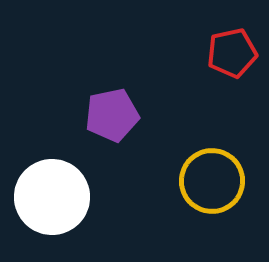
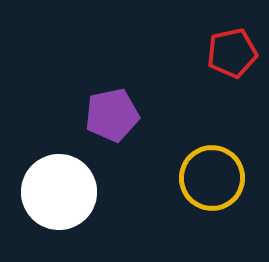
yellow circle: moved 3 px up
white circle: moved 7 px right, 5 px up
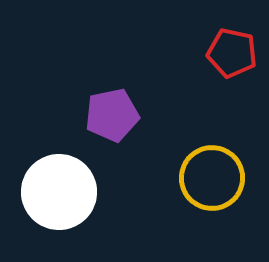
red pentagon: rotated 24 degrees clockwise
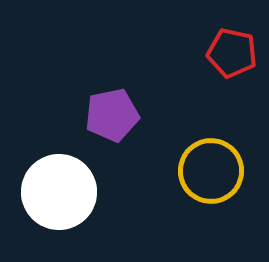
yellow circle: moved 1 px left, 7 px up
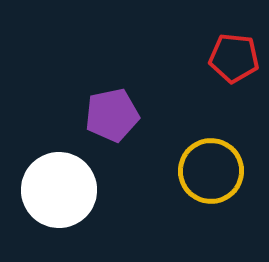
red pentagon: moved 2 px right, 5 px down; rotated 6 degrees counterclockwise
white circle: moved 2 px up
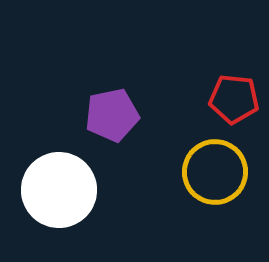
red pentagon: moved 41 px down
yellow circle: moved 4 px right, 1 px down
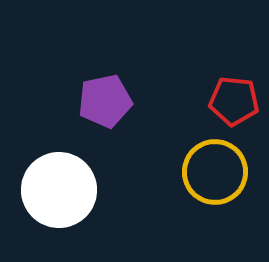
red pentagon: moved 2 px down
purple pentagon: moved 7 px left, 14 px up
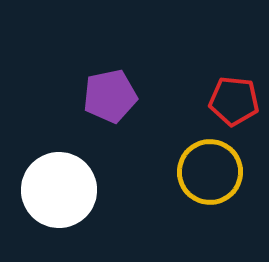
purple pentagon: moved 5 px right, 5 px up
yellow circle: moved 5 px left
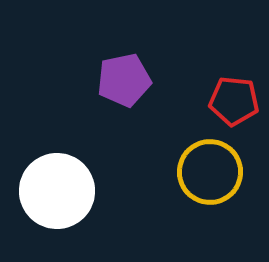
purple pentagon: moved 14 px right, 16 px up
white circle: moved 2 px left, 1 px down
